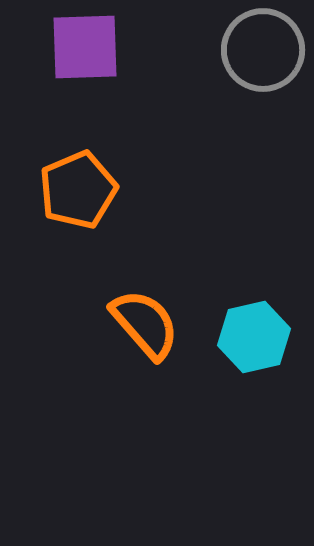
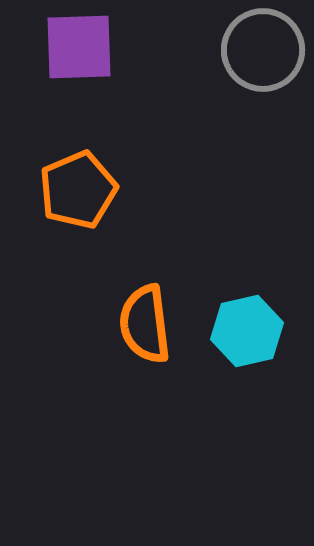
purple square: moved 6 px left
orange semicircle: rotated 146 degrees counterclockwise
cyan hexagon: moved 7 px left, 6 px up
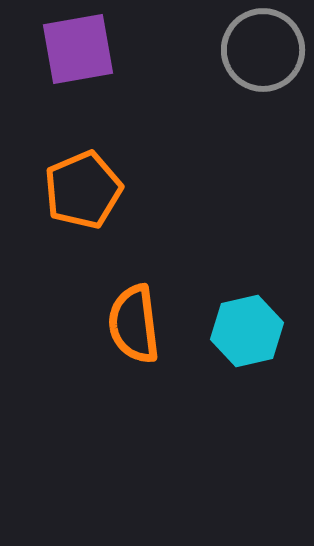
purple square: moved 1 px left, 2 px down; rotated 8 degrees counterclockwise
orange pentagon: moved 5 px right
orange semicircle: moved 11 px left
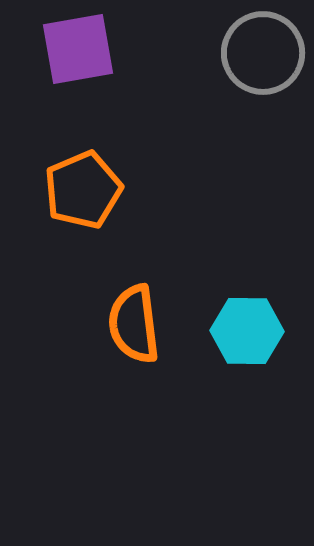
gray circle: moved 3 px down
cyan hexagon: rotated 14 degrees clockwise
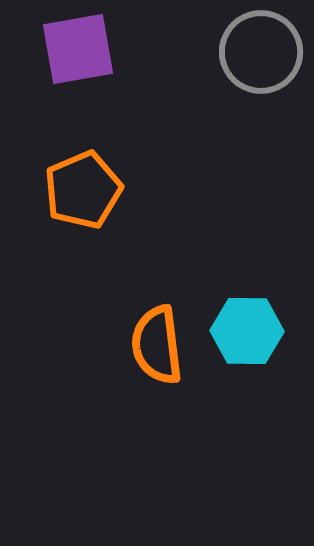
gray circle: moved 2 px left, 1 px up
orange semicircle: moved 23 px right, 21 px down
